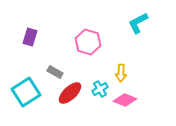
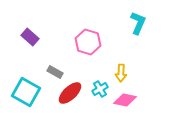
cyan L-shape: rotated 140 degrees clockwise
purple rectangle: rotated 66 degrees counterclockwise
cyan square: rotated 28 degrees counterclockwise
pink diamond: rotated 10 degrees counterclockwise
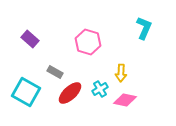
cyan L-shape: moved 6 px right, 5 px down
purple rectangle: moved 2 px down
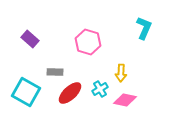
gray rectangle: rotated 28 degrees counterclockwise
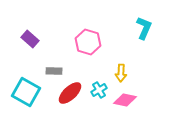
gray rectangle: moved 1 px left, 1 px up
cyan cross: moved 1 px left, 1 px down
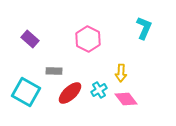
pink hexagon: moved 3 px up; rotated 10 degrees clockwise
pink diamond: moved 1 px right, 1 px up; rotated 40 degrees clockwise
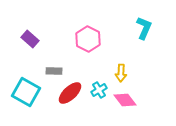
pink diamond: moved 1 px left, 1 px down
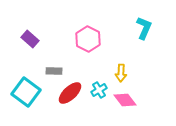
cyan square: rotated 8 degrees clockwise
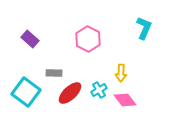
gray rectangle: moved 2 px down
